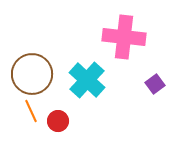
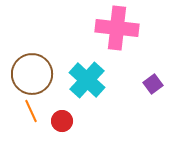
pink cross: moved 7 px left, 9 px up
purple square: moved 2 px left
red circle: moved 4 px right
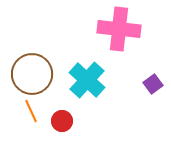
pink cross: moved 2 px right, 1 px down
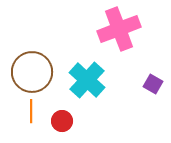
pink cross: rotated 27 degrees counterclockwise
brown circle: moved 2 px up
purple square: rotated 24 degrees counterclockwise
orange line: rotated 25 degrees clockwise
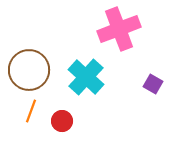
brown circle: moved 3 px left, 2 px up
cyan cross: moved 1 px left, 3 px up
orange line: rotated 20 degrees clockwise
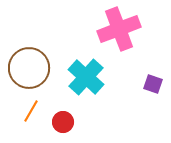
brown circle: moved 2 px up
purple square: rotated 12 degrees counterclockwise
orange line: rotated 10 degrees clockwise
red circle: moved 1 px right, 1 px down
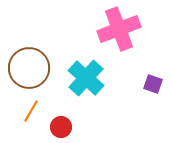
cyan cross: moved 1 px down
red circle: moved 2 px left, 5 px down
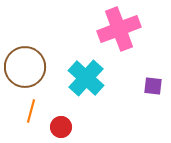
brown circle: moved 4 px left, 1 px up
purple square: moved 2 px down; rotated 12 degrees counterclockwise
orange line: rotated 15 degrees counterclockwise
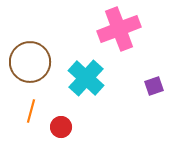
brown circle: moved 5 px right, 5 px up
purple square: moved 1 px right; rotated 24 degrees counterclockwise
